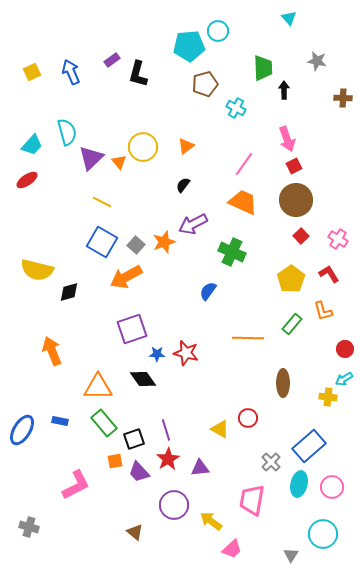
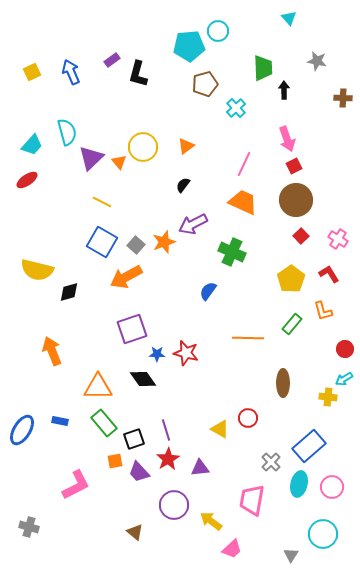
cyan cross at (236, 108): rotated 18 degrees clockwise
pink line at (244, 164): rotated 10 degrees counterclockwise
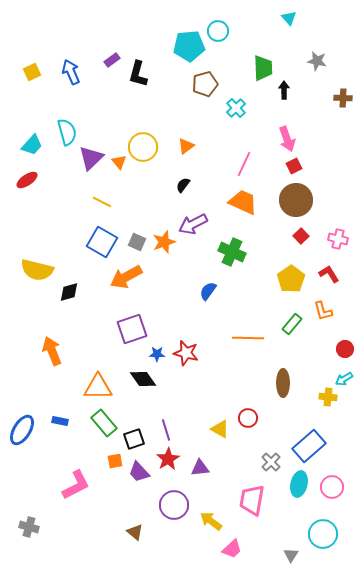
pink cross at (338, 239): rotated 18 degrees counterclockwise
gray square at (136, 245): moved 1 px right, 3 px up; rotated 18 degrees counterclockwise
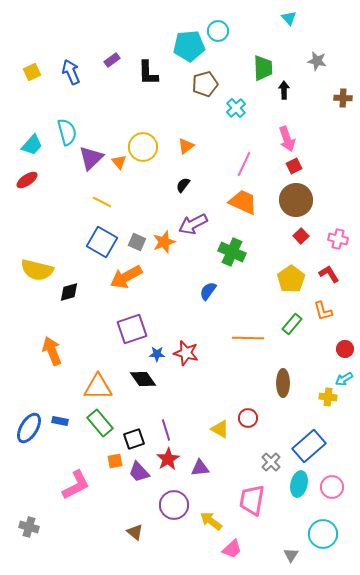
black L-shape at (138, 74): moved 10 px right, 1 px up; rotated 16 degrees counterclockwise
green rectangle at (104, 423): moved 4 px left
blue ellipse at (22, 430): moved 7 px right, 2 px up
